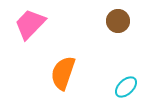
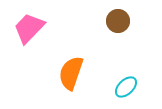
pink trapezoid: moved 1 px left, 4 px down
orange semicircle: moved 8 px right
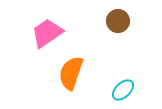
pink trapezoid: moved 18 px right, 5 px down; rotated 12 degrees clockwise
cyan ellipse: moved 3 px left, 3 px down
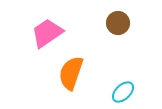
brown circle: moved 2 px down
cyan ellipse: moved 2 px down
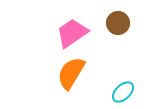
pink trapezoid: moved 25 px right
orange semicircle: rotated 12 degrees clockwise
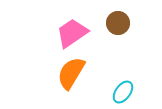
cyan ellipse: rotated 10 degrees counterclockwise
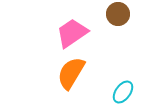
brown circle: moved 9 px up
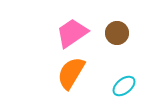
brown circle: moved 1 px left, 19 px down
cyan ellipse: moved 1 px right, 6 px up; rotated 15 degrees clockwise
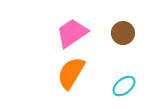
brown circle: moved 6 px right
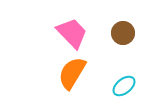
pink trapezoid: rotated 80 degrees clockwise
orange semicircle: moved 1 px right
